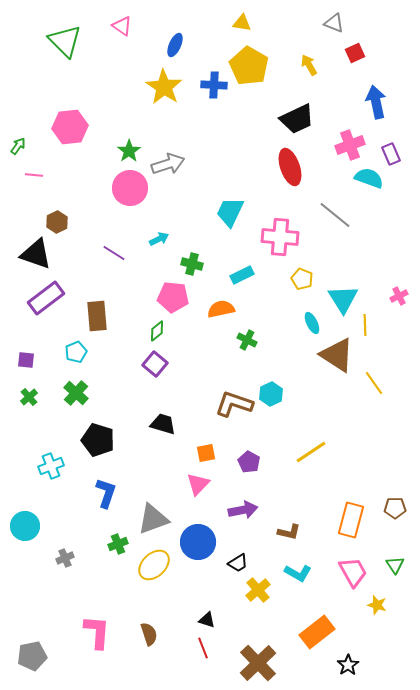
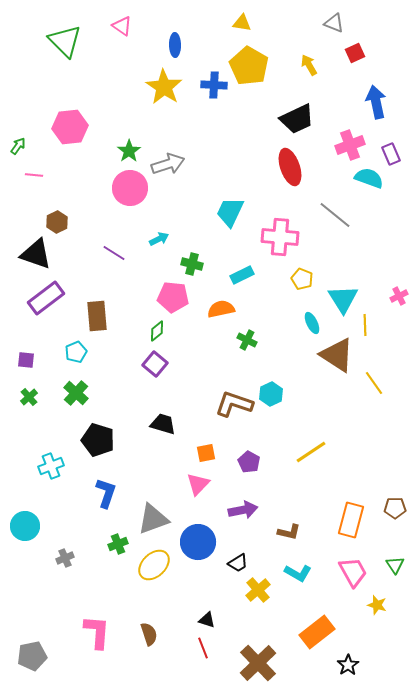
blue ellipse at (175, 45): rotated 25 degrees counterclockwise
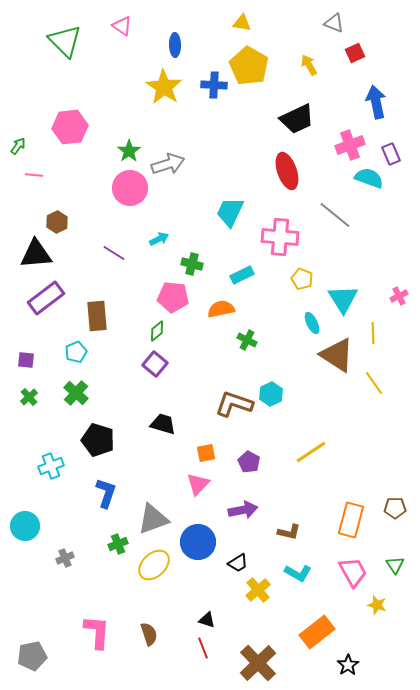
red ellipse at (290, 167): moved 3 px left, 4 px down
black triangle at (36, 254): rotated 24 degrees counterclockwise
yellow line at (365, 325): moved 8 px right, 8 px down
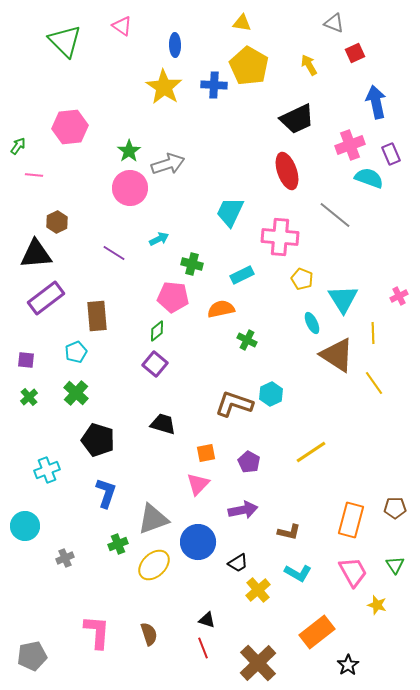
cyan cross at (51, 466): moved 4 px left, 4 px down
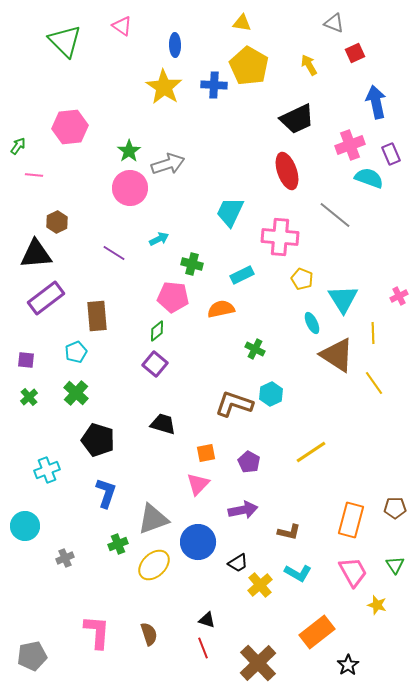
green cross at (247, 340): moved 8 px right, 9 px down
yellow cross at (258, 590): moved 2 px right, 5 px up
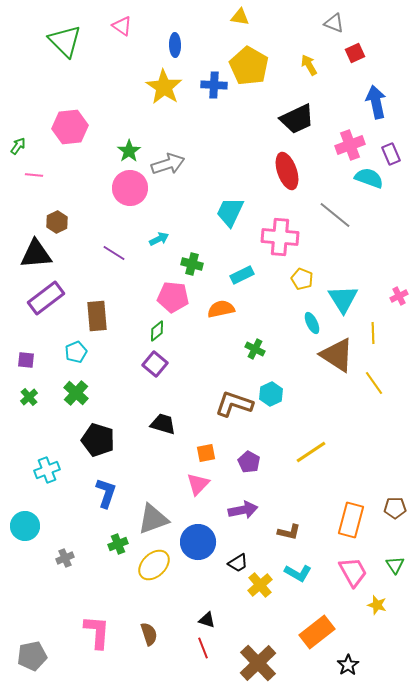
yellow triangle at (242, 23): moved 2 px left, 6 px up
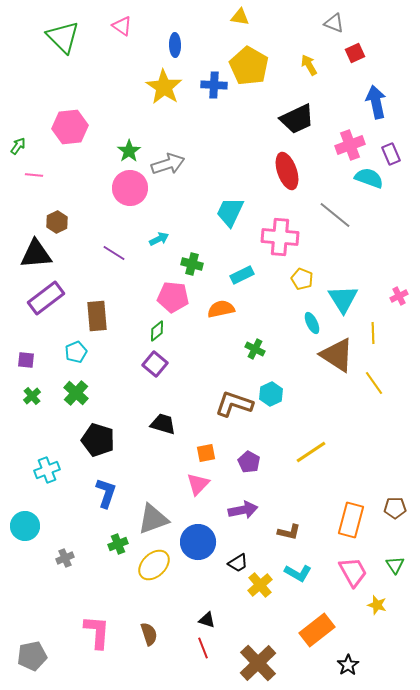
green triangle at (65, 41): moved 2 px left, 4 px up
green cross at (29, 397): moved 3 px right, 1 px up
orange rectangle at (317, 632): moved 2 px up
